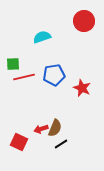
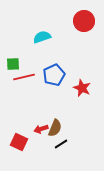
blue pentagon: rotated 15 degrees counterclockwise
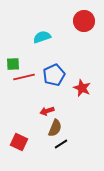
red arrow: moved 6 px right, 18 px up
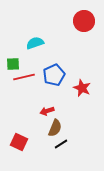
cyan semicircle: moved 7 px left, 6 px down
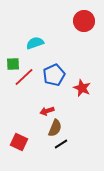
red line: rotated 30 degrees counterclockwise
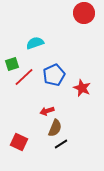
red circle: moved 8 px up
green square: moved 1 px left; rotated 16 degrees counterclockwise
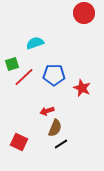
blue pentagon: rotated 25 degrees clockwise
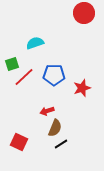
red star: rotated 30 degrees clockwise
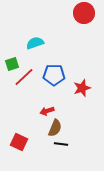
black line: rotated 40 degrees clockwise
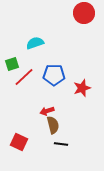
brown semicircle: moved 2 px left, 3 px up; rotated 36 degrees counterclockwise
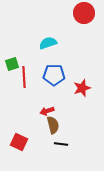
cyan semicircle: moved 13 px right
red line: rotated 50 degrees counterclockwise
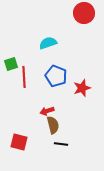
green square: moved 1 px left
blue pentagon: moved 2 px right, 1 px down; rotated 20 degrees clockwise
red square: rotated 12 degrees counterclockwise
